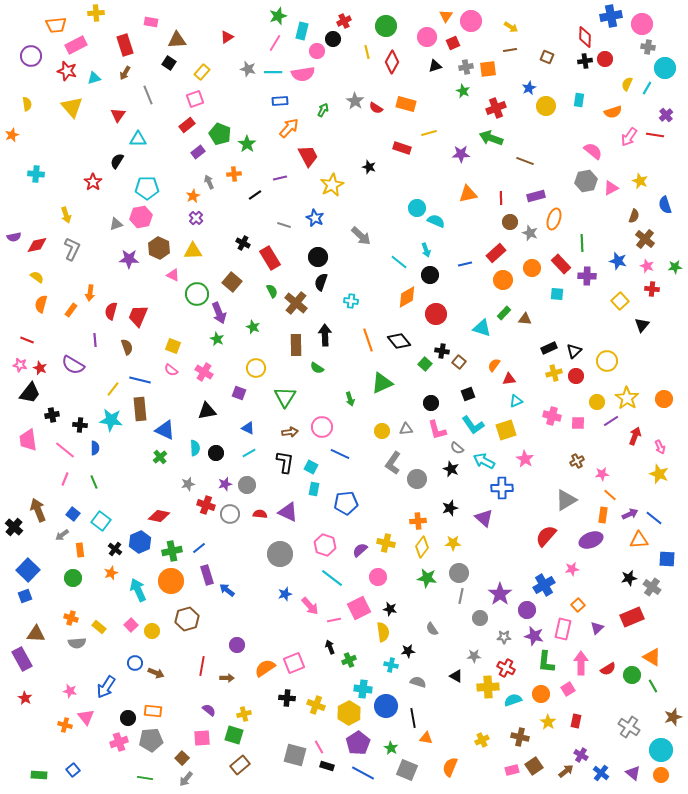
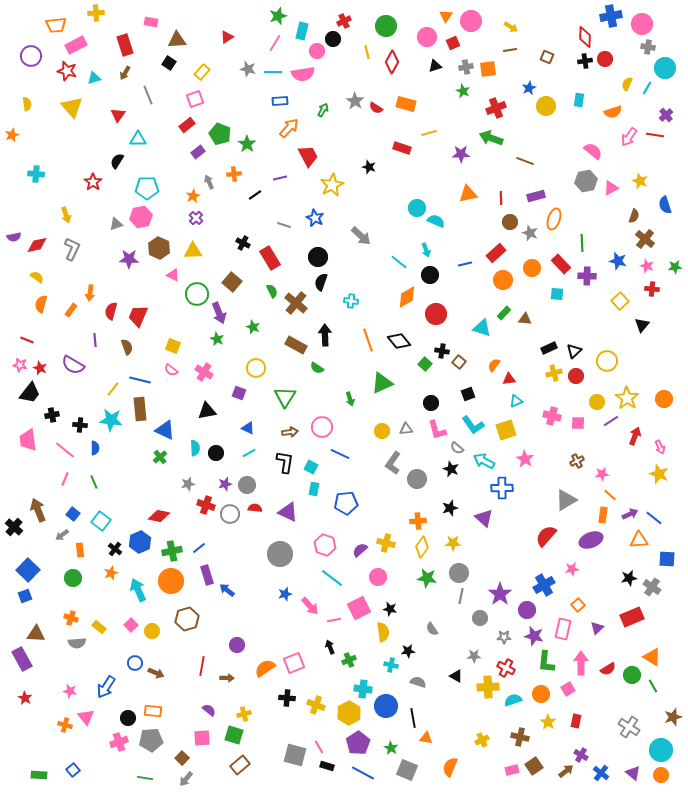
brown rectangle at (296, 345): rotated 60 degrees counterclockwise
red semicircle at (260, 514): moved 5 px left, 6 px up
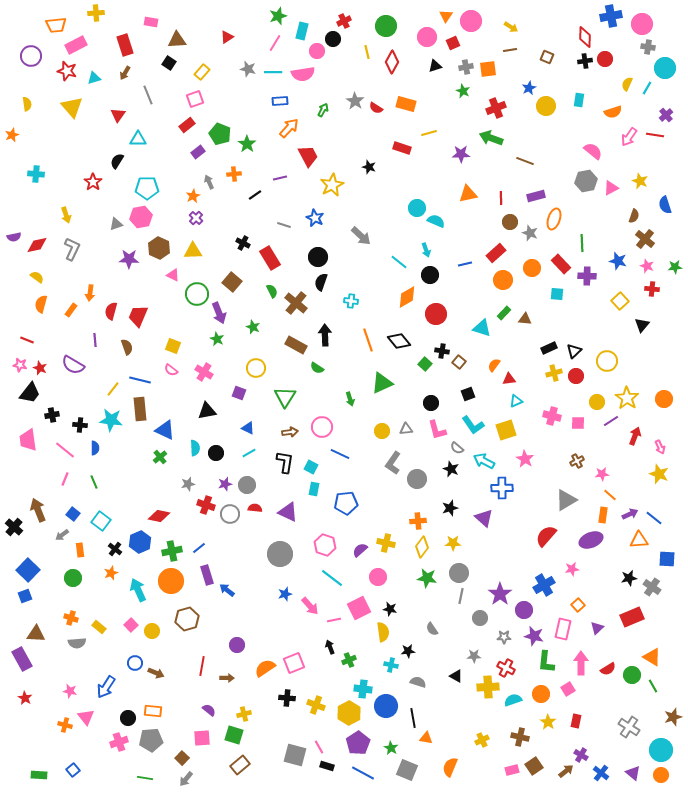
purple circle at (527, 610): moved 3 px left
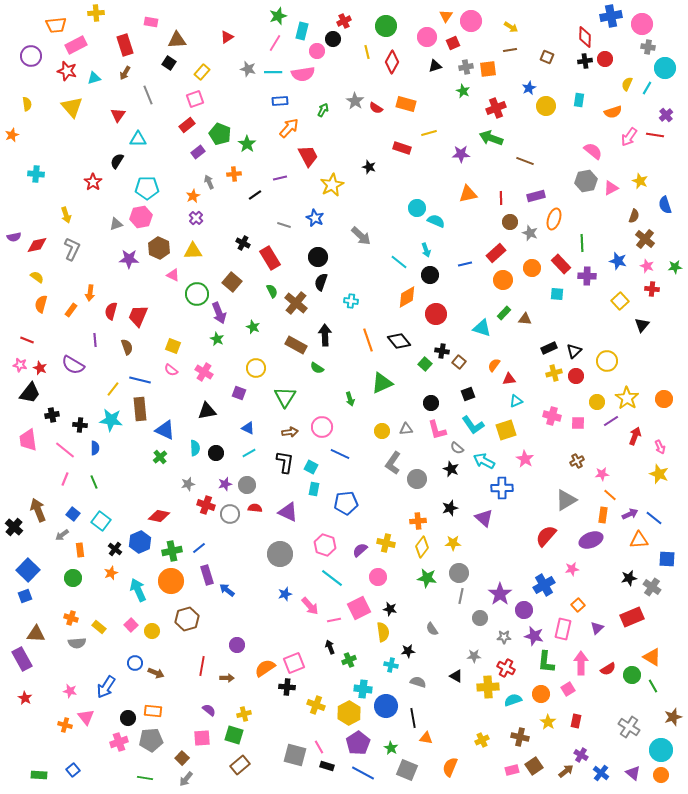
black cross at (287, 698): moved 11 px up
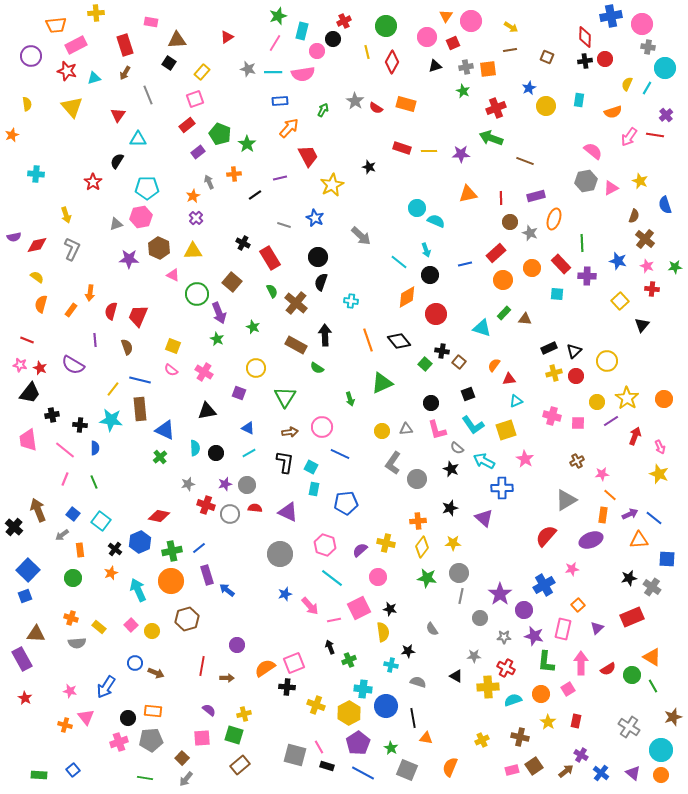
yellow line at (429, 133): moved 18 px down; rotated 14 degrees clockwise
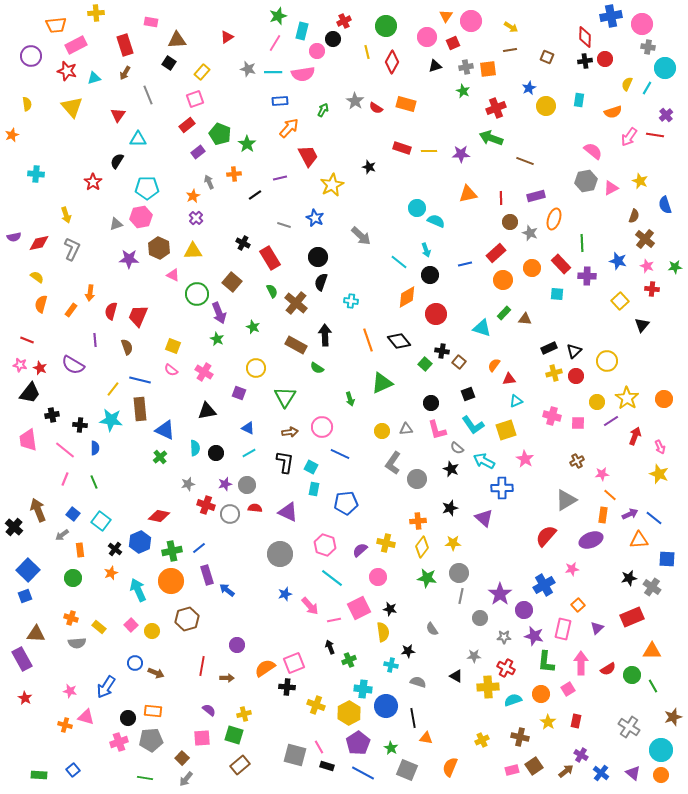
red diamond at (37, 245): moved 2 px right, 2 px up
orange triangle at (652, 657): moved 6 px up; rotated 30 degrees counterclockwise
pink triangle at (86, 717): rotated 36 degrees counterclockwise
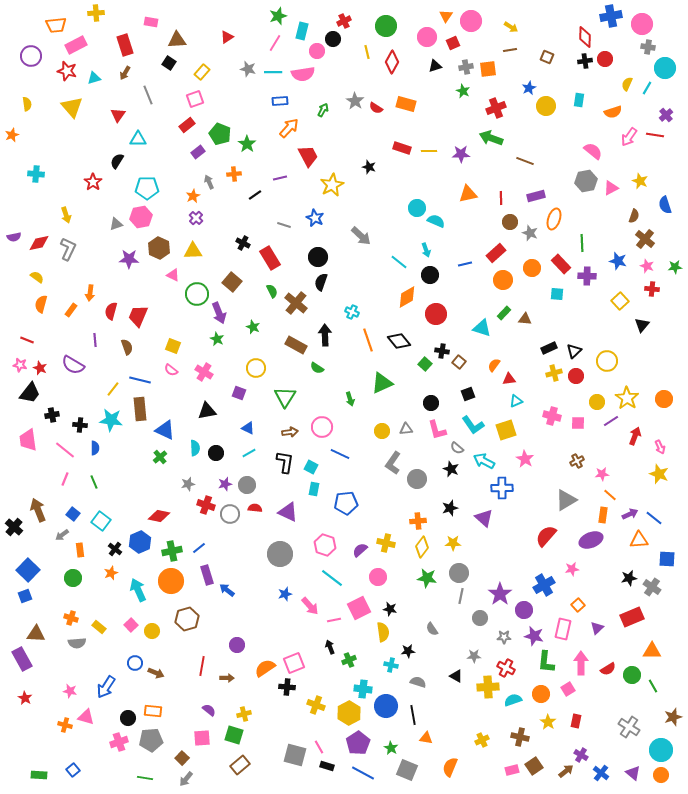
gray L-shape at (72, 249): moved 4 px left
cyan cross at (351, 301): moved 1 px right, 11 px down; rotated 16 degrees clockwise
black line at (413, 718): moved 3 px up
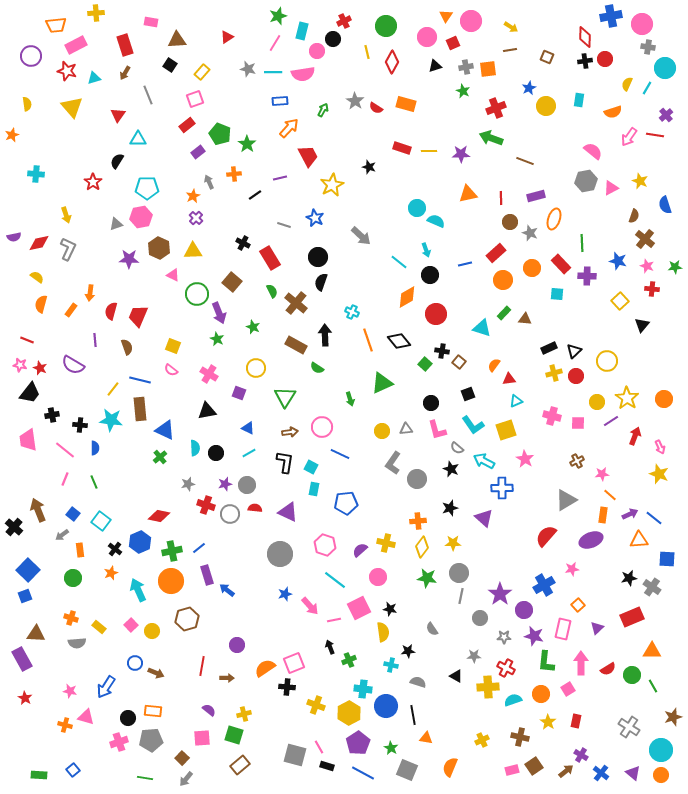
black square at (169, 63): moved 1 px right, 2 px down
pink cross at (204, 372): moved 5 px right, 2 px down
cyan line at (332, 578): moved 3 px right, 2 px down
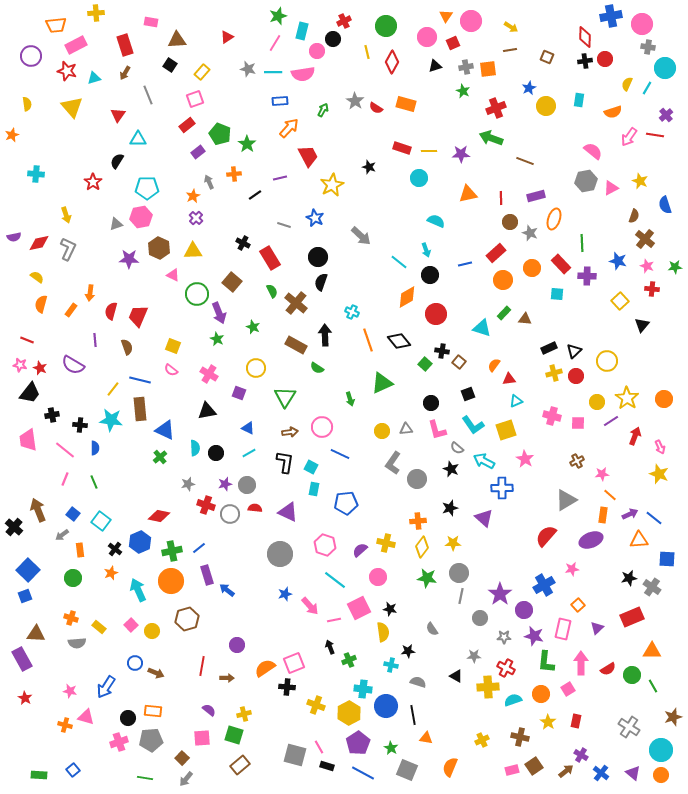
cyan circle at (417, 208): moved 2 px right, 30 px up
